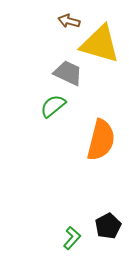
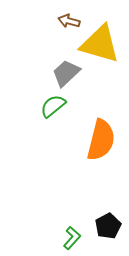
gray trapezoid: moved 2 px left; rotated 68 degrees counterclockwise
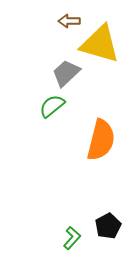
brown arrow: rotated 15 degrees counterclockwise
green semicircle: moved 1 px left
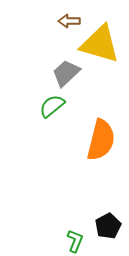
green L-shape: moved 3 px right, 3 px down; rotated 20 degrees counterclockwise
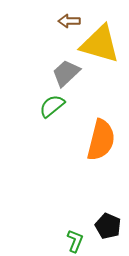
black pentagon: rotated 20 degrees counterclockwise
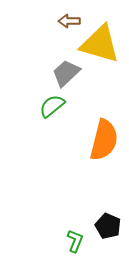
orange semicircle: moved 3 px right
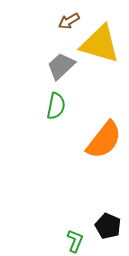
brown arrow: rotated 30 degrees counterclockwise
gray trapezoid: moved 5 px left, 7 px up
green semicircle: moved 4 px right; rotated 140 degrees clockwise
orange semicircle: rotated 24 degrees clockwise
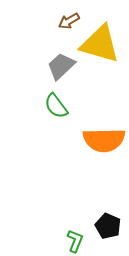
green semicircle: rotated 132 degrees clockwise
orange semicircle: rotated 51 degrees clockwise
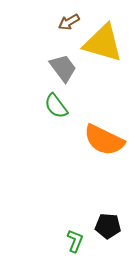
brown arrow: moved 1 px down
yellow triangle: moved 3 px right, 1 px up
gray trapezoid: moved 2 px right, 2 px down; rotated 96 degrees clockwise
orange semicircle: rotated 27 degrees clockwise
black pentagon: rotated 20 degrees counterclockwise
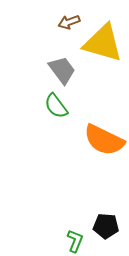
brown arrow: rotated 10 degrees clockwise
gray trapezoid: moved 1 px left, 2 px down
black pentagon: moved 2 px left
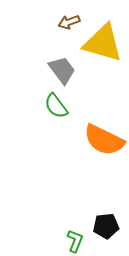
black pentagon: rotated 10 degrees counterclockwise
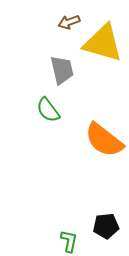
gray trapezoid: rotated 24 degrees clockwise
green semicircle: moved 8 px left, 4 px down
orange semicircle: rotated 12 degrees clockwise
green L-shape: moved 6 px left; rotated 10 degrees counterclockwise
